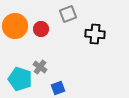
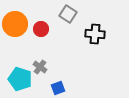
gray square: rotated 36 degrees counterclockwise
orange circle: moved 2 px up
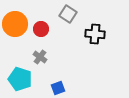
gray cross: moved 10 px up
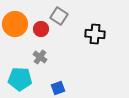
gray square: moved 9 px left, 2 px down
cyan pentagon: rotated 15 degrees counterclockwise
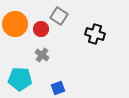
black cross: rotated 12 degrees clockwise
gray cross: moved 2 px right, 2 px up
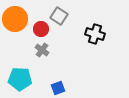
orange circle: moved 5 px up
gray cross: moved 5 px up
